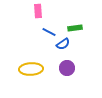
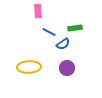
yellow ellipse: moved 2 px left, 2 px up
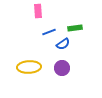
blue line: rotated 48 degrees counterclockwise
purple circle: moved 5 px left
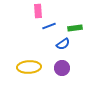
blue line: moved 6 px up
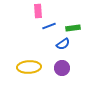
green rectangle: moved 2 px left
